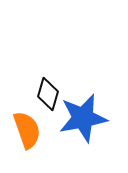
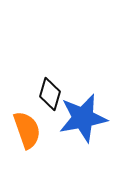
black diamond: moved 2 px right
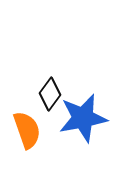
black diamond: rotated 20 degrees clockwise
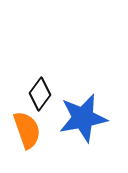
black diamond: moved 10 px left
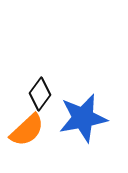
orange semicircle: rotated 66 degrees clockwise
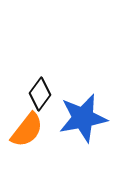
orange semicircle: rotated 9 degrees counterclockwise
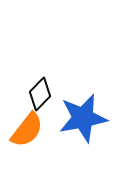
black diamond: rotated 8 degrees clockwise
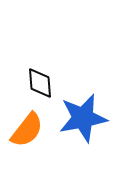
black diamond: moved 11 px up; rotated 48 degrees counterclockwise
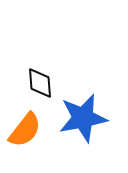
orange semicircle: moved 2 px left
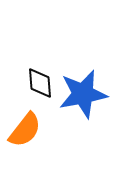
blue star: moved 24 px up
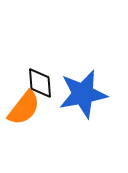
orange semicircle: moved 1 px left, 22 px up
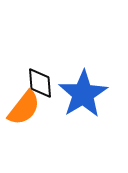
blue star: rotated 21 degrees counterclockwise
